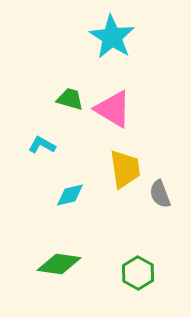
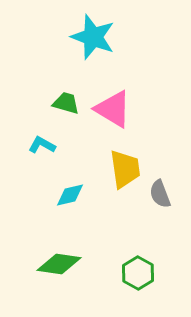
cyan star: moved 19 px left; rotated 12 degrees counterclockwise
green trapezoid: moved 4 px left, 4 px down
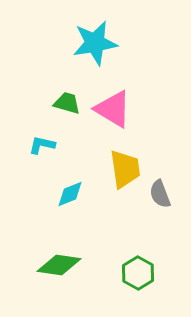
cyan star: moved 2 px right, 6 px down; rotated 30 degrees counterclockwise
green trapezoid: moved 1 px right
cyan L-shape: rotated 16 degrees counterclockwise
cyan diamond: moved 1 px up; rotated 8 degrees counterclockwise
green diamond: moved 1 px down
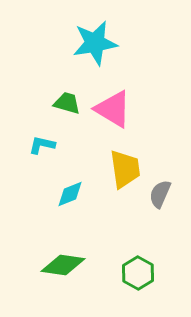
gray semicircle: rotated 44 degrees clockwise
green diamond: moved 4 px right
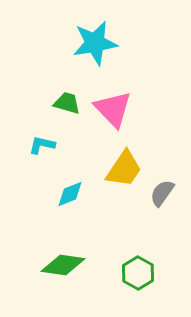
pink triangle: rotated 15 degrees clockwise
yellow trapezoid: moved 1 px left; rotated 42 degrees clockwise
gray semicircle: moved 2 px right, 1 px up; rotated 12 degrees clockwise
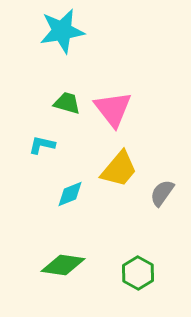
cyan star: moved 33 px left, 12 px up
pink triangle: rotated 6 degrees clockwise
yellow trapezoid: moved 5 px left; rotated 6 degrees clockwise
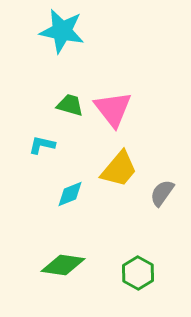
cyan star: rotated 21 degrees clockwise
green trapezoid: moved 3 px right, 2 px down
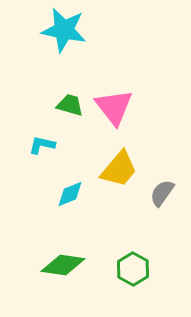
cyan star: moved 2 px right, 1 px up
pink triangle: moved 1 px right, 2 px up
green hexagon: moved 5 px left, 4 px up
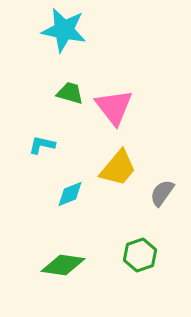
green trapezoid: moved 12 px up
yellow trapezoid: moved 1 px left, 1 px up
green hexagon: moved 7 px right, 14 px up; rotated 12 degrees clockwise
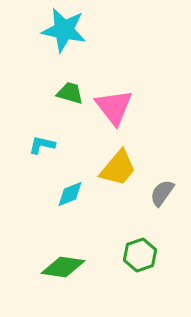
green diamond: moved 2 px down
